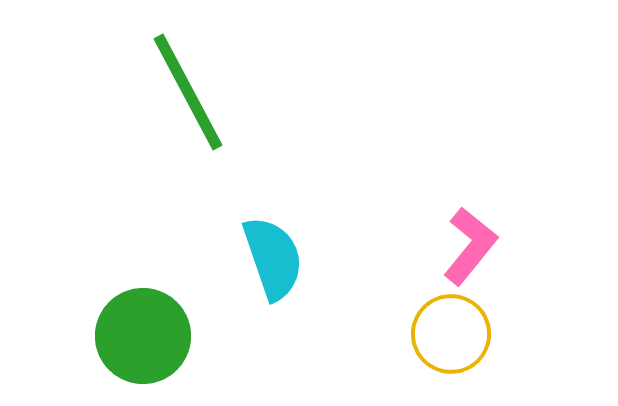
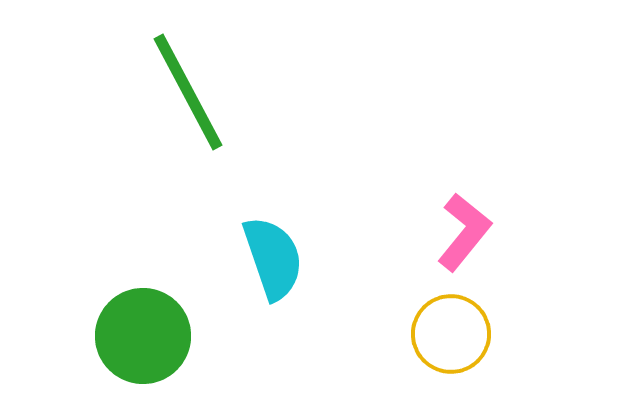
pink L-shape: moved 6 px left, 14 px up
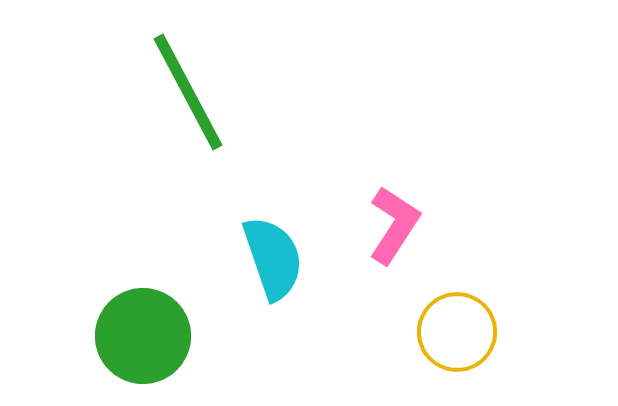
pink L-shape: moved 70 px left, 7 px up; rotated 6 degrees counterclockwise
yellow circle: moved 6 px right, 2 px up
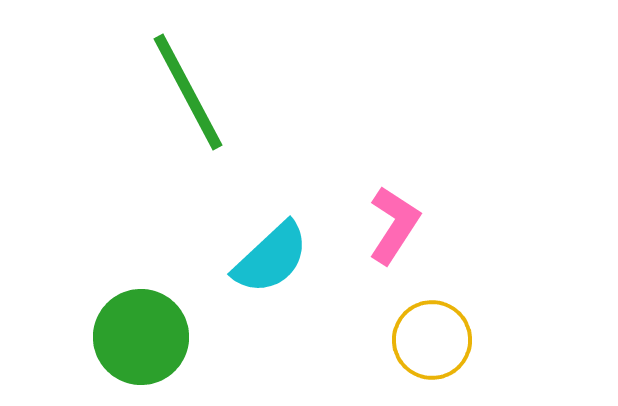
cyan semicircle: moved 2 px left; rotated 66 degrees clockwise
yellow circle: moved 25 px left, 8 px down
green circle: moved 2 px left, 1 px down
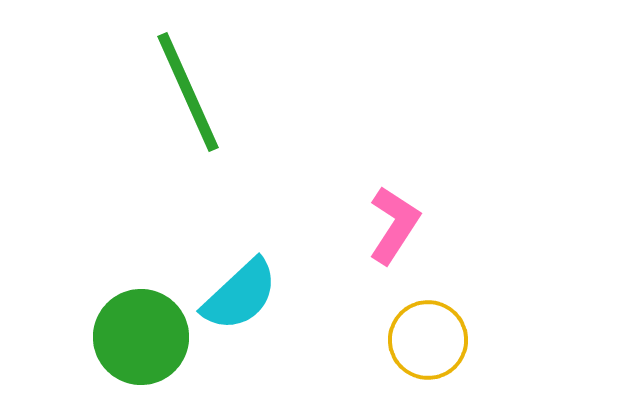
green line: rotated 4 degrees clockwise
cyan semicircle: moved 31 px left, 37 px down
yellow circle: moved 4 px left
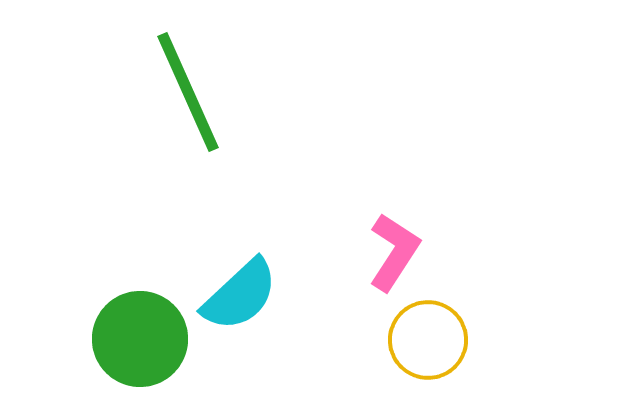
pink L-shape: moved 27 px down
green circle: moved 1 px left, 2 px down
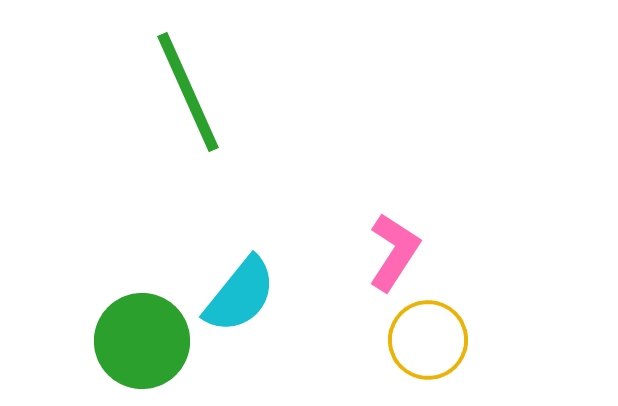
cyan semicircle: rotated 8 degrees counterclockwise
green circle: moved 2 px right, 2 px down
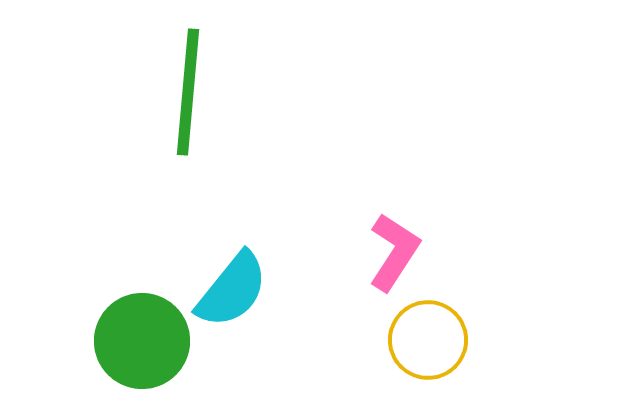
green line: rotated 29 degrees clockwise
cyan semicircle: moved 8 px left, 5 px up
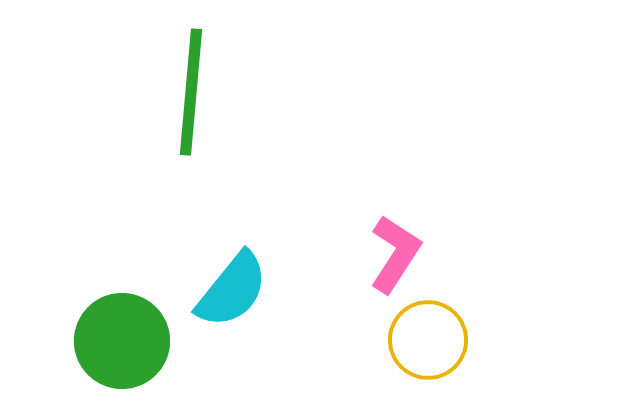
green line: moved 3 px right
pink L-shape: moved 1 px right, 2 px down
green circle: moved 20 px left
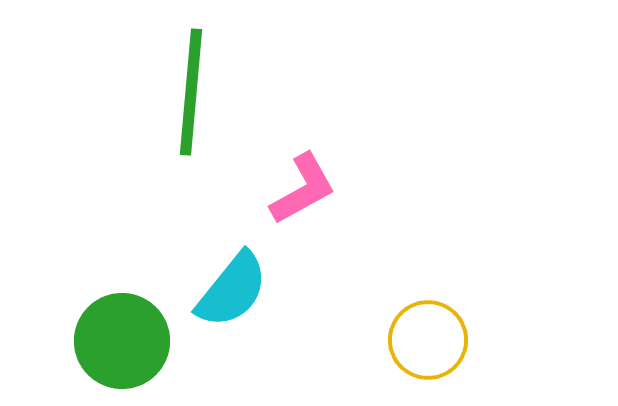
pink L-shape: moved 92 px left, 65 px up; rotated 28 degrees clockwise
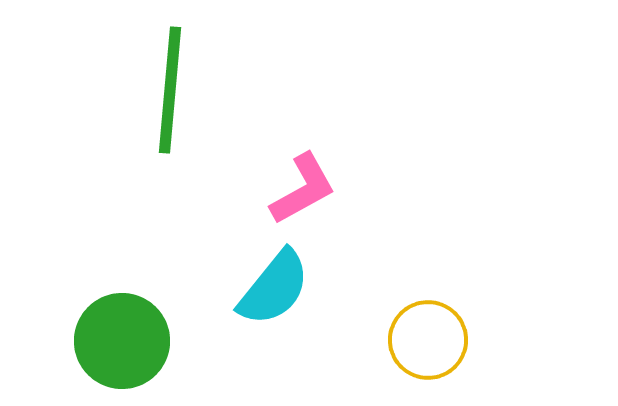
green line: moved 21 px left, 2 px up
cyan semicircle: moved 42 px right, 2 px up
